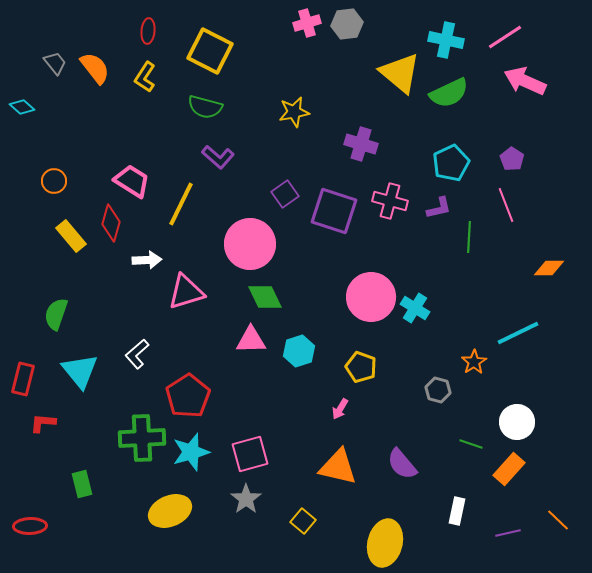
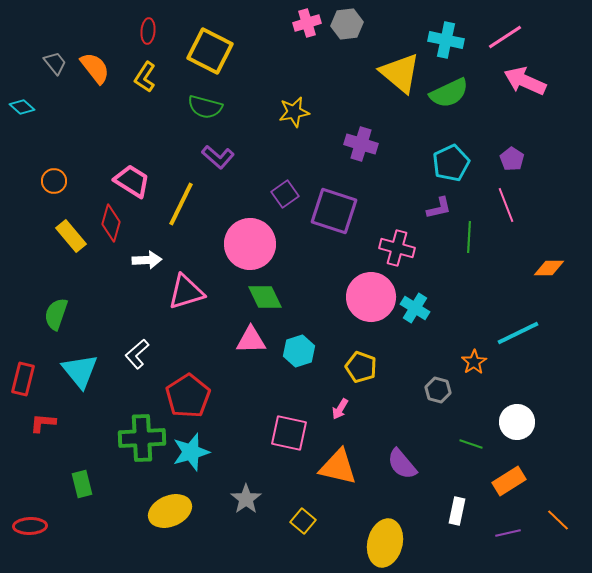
pink cross at (390, 201): moved 7 px right, 47 px down
pink square at (250, 454): moved 39 px right, 21 px up; rotated 27 degrees clockwise
orange rectangle at (509, 469): moved 12 px down; rotated 16 degrees clockwise
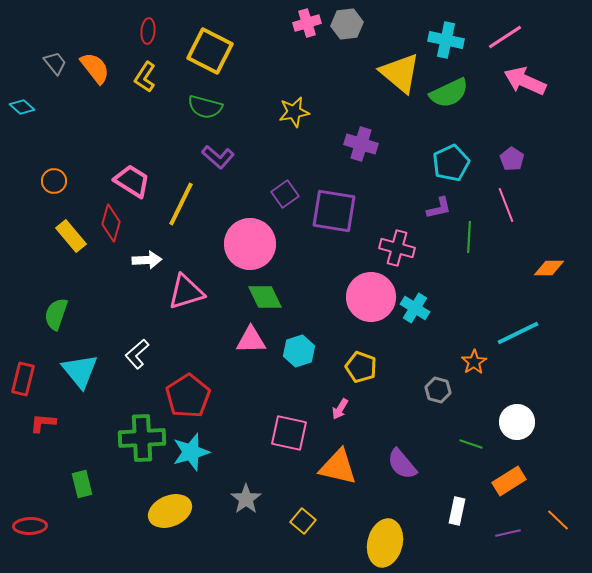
purple square at (334, 211): rotated 9 degrees counterclockwise
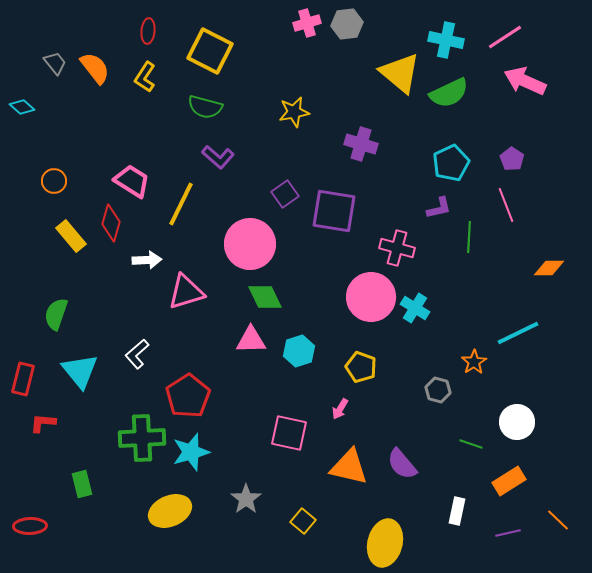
orange triangle at (338, 467): moved 11 px right
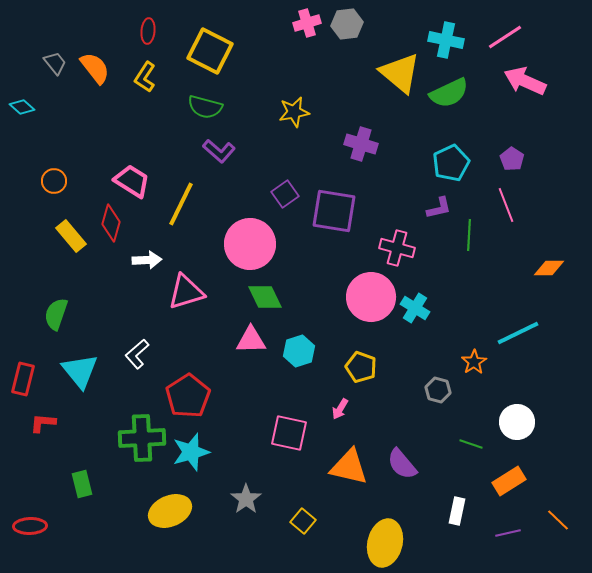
purple L-shape at (218, 157): moved 1 px right, 6 px up
green line at (469, 237): moved 2 px up
